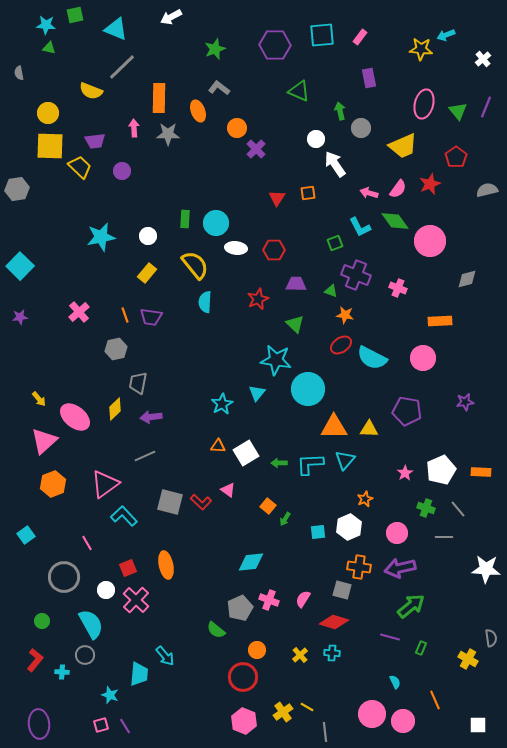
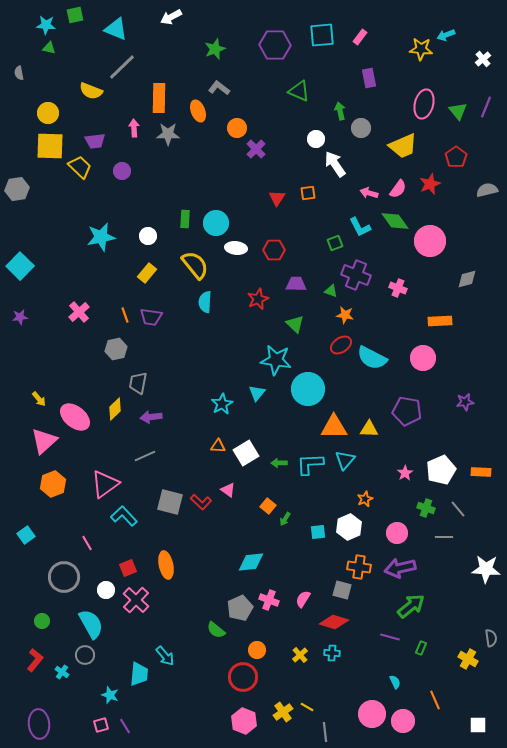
cyan cross at (62, 672): rotated 32 degrees clockwise
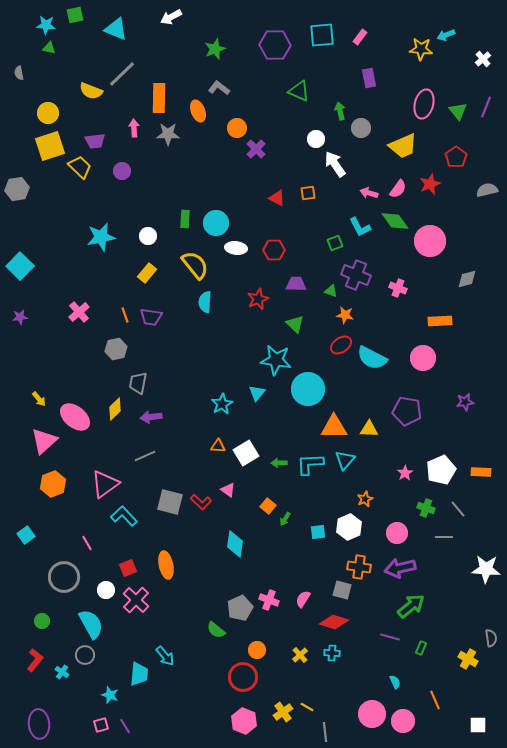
gray line at (122, 67): moved 7 px down
yellow square at (50, 146): rotated 20 degrees counterclockwise
red triangle at (277, 198): rotated 36 degrees counterclockwise
cyan diamond at (251, 562): moved 16 px left, 18 px up; rotated 76 degrees counterclockwise
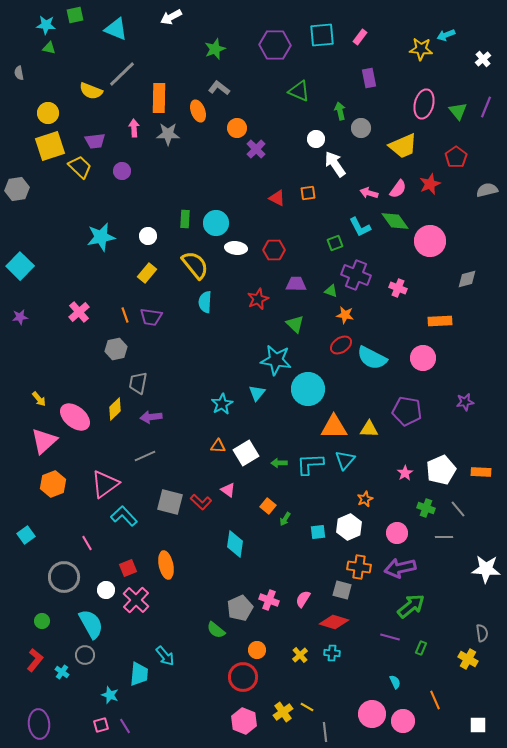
gray semicircle at (491, 638): moved 9 px left, 5 px up
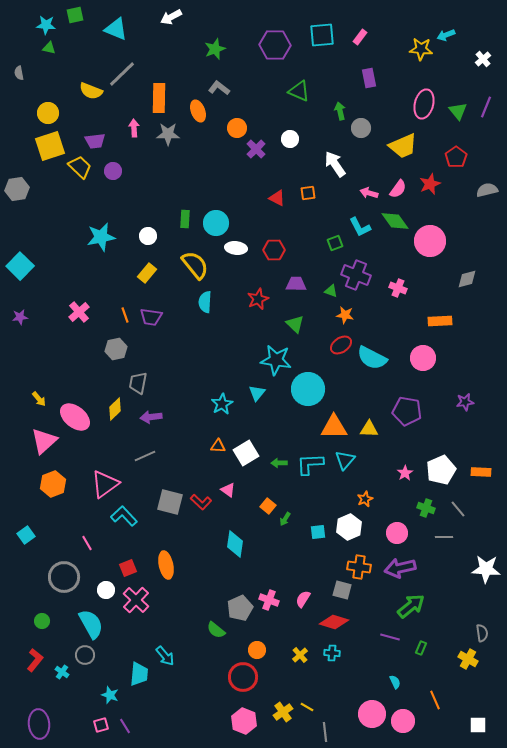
white circle at (316, 139): moved 26 px left
purple circle at (122, 171): moved 9 px left
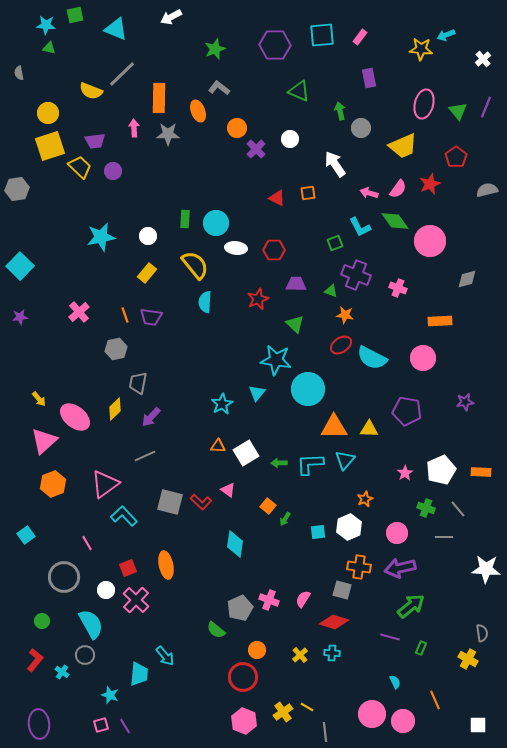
purple arrow at (151, 417): rotated 40 degrees counterclockwise
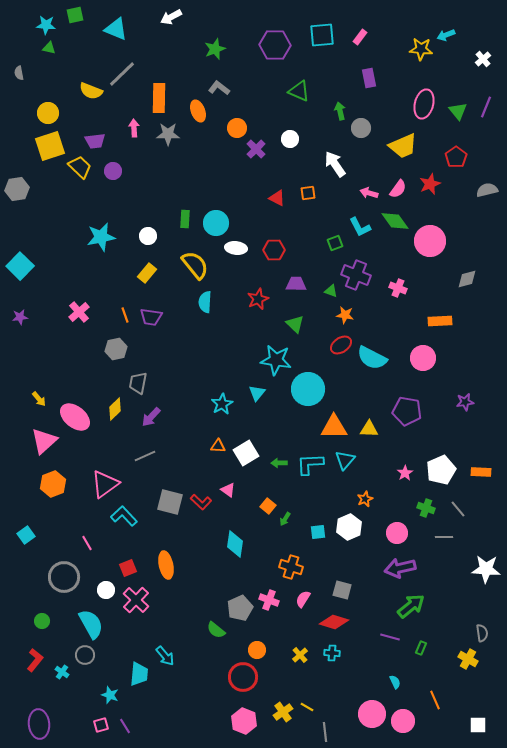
orange cross at (359, 567): moved 68 px left; rotated 10 degrees clockwise
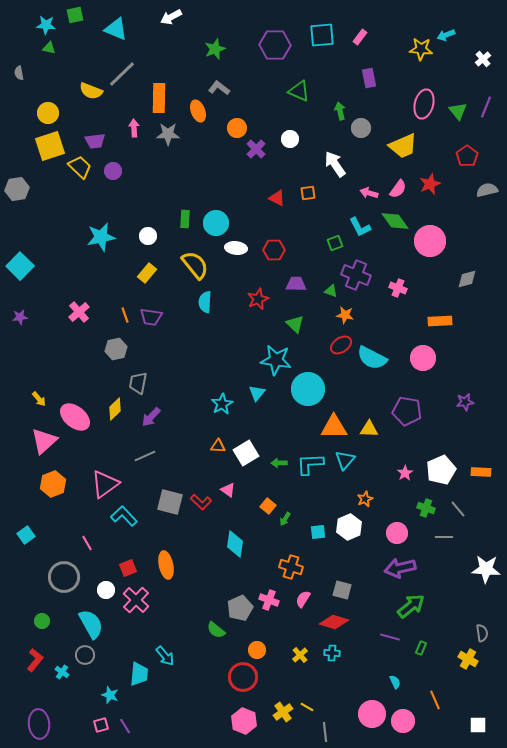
red pentagon at (456, 157): moved 11 px right, 1 px up
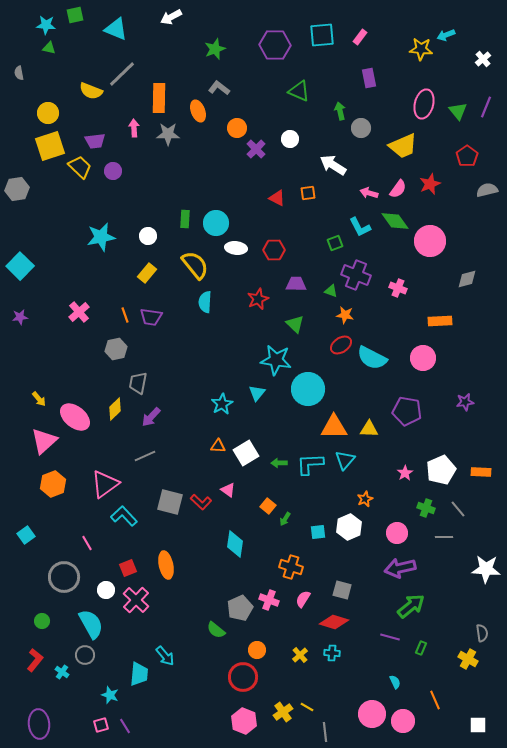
white arrow at (335, 164): moved 2 px left, 1 px down; rotated 24 degrees counterclockwise
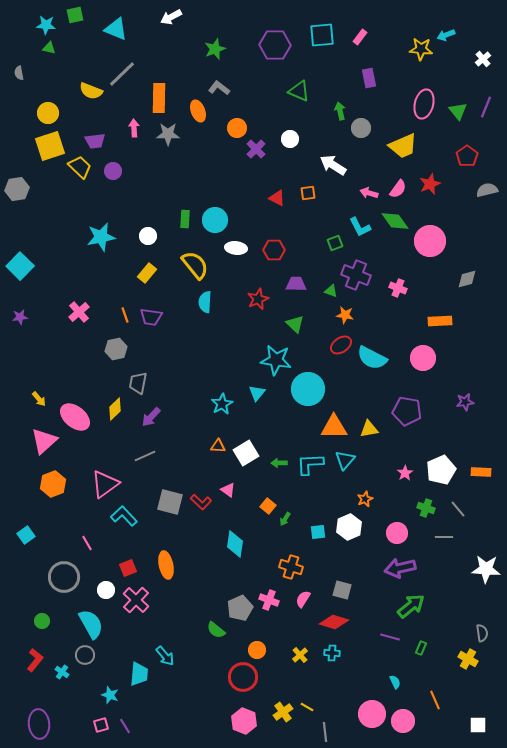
cyan circle at (216, 223): moved 1 px left, 3 px up
yellow triangle at (369, 429): rotated 12 degrees counterclockwise
